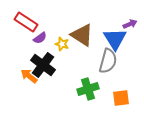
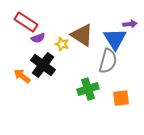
purple arrow: rotated 16 degrees clockwise
purple semicircle: moved 2 px left; rotated 16 degrees clockwise
orange arrow: moved 7 px left
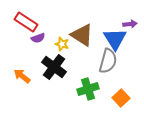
black cross: moved 11 px right, 2 px down
orange square: rotated 36 degrees counterclockwise
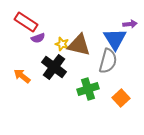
brown triangle: moved 3 px left, 10 px down; rotated 20 degrees counterclockwise
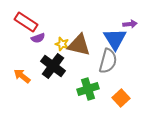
black cross: moved 1 px left, 1 px up
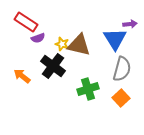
gray semicircle: moved 14 px right, 8 px down
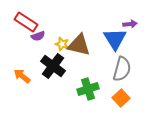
purple semicircle: moved 2 px up
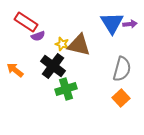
blue triangle: moved 3 px left, 16 px up
orange arrow: moved 7 px left, 6 px up
green cross: moved 22 px left
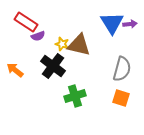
green cross: moved 9 px right, 7 px down
orange square: rotated 30 degrees counterclockwise
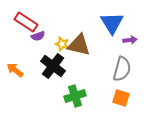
purple arrow: moved 16 px down
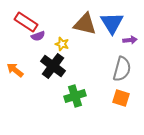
brown triangle: moved 6 px right, 21 px up
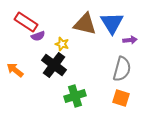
black cross: moved 1 px right, 1 px up
